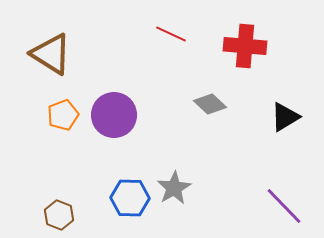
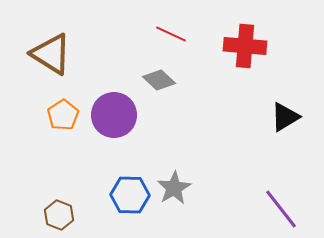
gray diamond: moved 51 px left, 24 px up
orange pentagon: rotated 12 degrees counterclockwise
blue hexagon: moved 3 px up
purple line: moved 3 px left, 3 px down; rotated 6 degrees clockwise
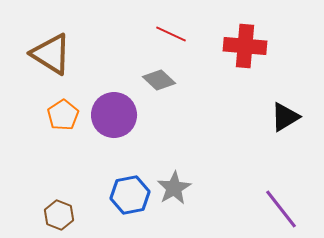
blue hexagon: rotated 12 degrees counterclockwise
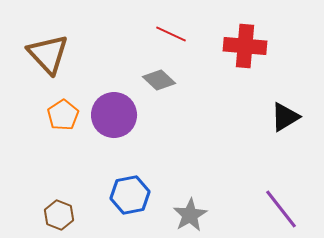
brown triangle: moved 3 px left; rotated 15 degrees clockwise
gray star: moved 16 px right, 27 px down
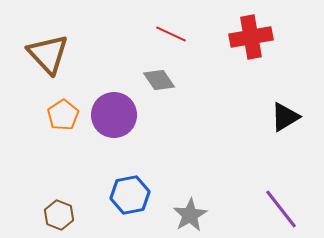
red cross: moved 6 px right, 9 px up; rotated 15 degrees counterclockwise
gray diamond: rotated 12 degrees clockwise
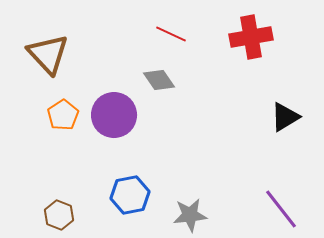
gray star: rotated 24 degrees clockwise
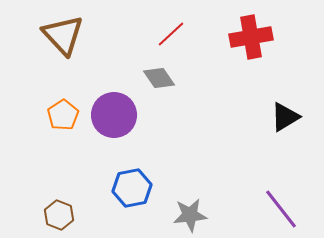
red line: rotated 68 degrees counterclockwise
brown triangle: moved 15 px right, 19 px up
gray diamond: moved 2 px up
blue hexagon: moved 2 px right, 7 px up
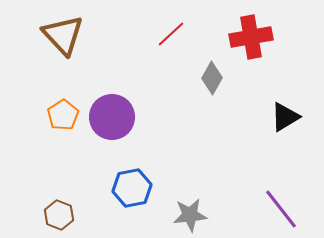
gray diamond: moved 53 px right; rotated 64 degrees clockwise
purple circle: moved 2 px left, 2 px down
